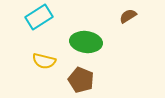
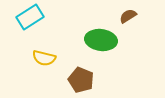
cyan rectangle: moved 9 px left
green ellipse: moved 15 px right, 2 px up
yellow semicircle: moved 3 px up
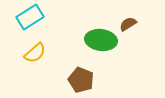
brown semicircle: moved 8 px down
yellow semicircle: moved 9 px left, 5 px up; rotated 55 degrees counterclockwise
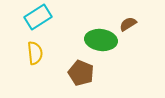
cyan rectangle: moved 8 px right
yellow semicircle: rotated 55 degrees counterclockwise
brown pentagon: moved 7 px up
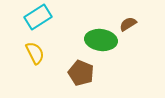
yellow semicircle: rotated 20 degrees counterclockwise
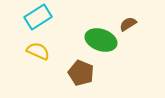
green ellipse: rotated 12 degrees clockwise
yellow semicircle: moved 3 px right, 2 px up; rotated 40 degrees counterclockwise
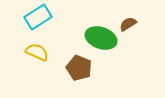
green ellipse: moved 2 px up
yellow semicircle: moved 1 px left, 1 px down
brown pentagon: moved 2 px left, 5 px up
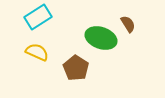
brown semicircle: rotated 90 degrees clockwise
brown pentagon: moved 3 px left; rotated 10 degrees clockwise
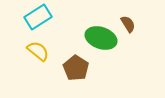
yellow semicircle: moved 1 px right, 1 px up; rotated 15 degrees clockwise
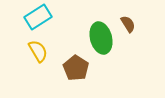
green ellipse: rotated 56 degrees clockwise
yellow semicircle: rotated 20 degrees clockwise
